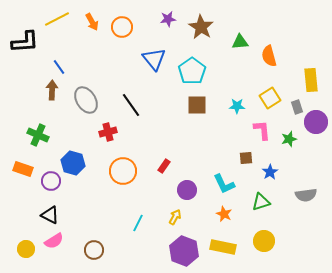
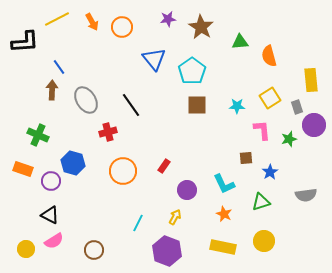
purple circle at (316, 122): moved 2 px left, 3 px down
purple hexagon at (184, 251): moved 17 px left
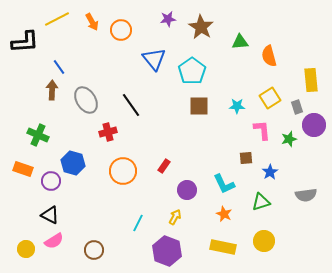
orange circle at (122, 27): moved 1 px left, 3 px down
brown square at (197, 105): moved 2 px right, 1 px down
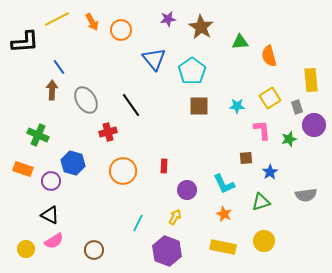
red rectangle at (164, 166): rotated 32 degrees counterclockwise
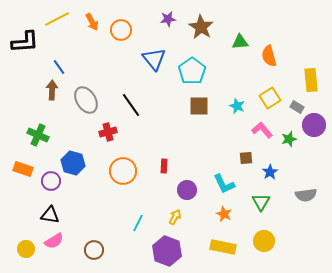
cyan star at (237, 106): rotated 21 degrees clockwise
gray rectangle at (297, 107): rotated 40 degrees counterclockwise
pink L-shape at (262, 130): rotated 35 degrees counterclockwise
green triangle at (261, 202): rotated 42 degrees counterclockwise
black triangle at (50, 215): rotated 18 degrees counterclockwise
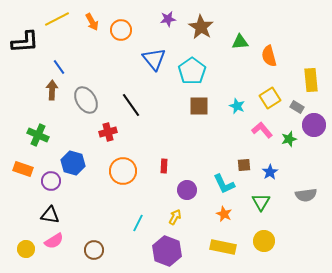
brown square at (246, 158): moved 2 px left, 7 px down
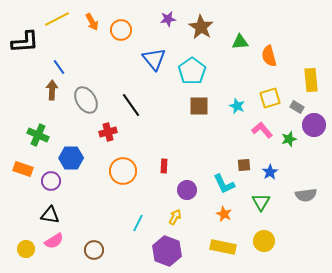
yellow square at (270, 98): rotated 15 degrees clockwise
blue hexagon at (73, 163): moved 2 px left, 5 px up; rotated 15 degrees counterclockwise
